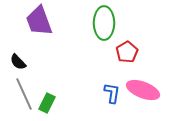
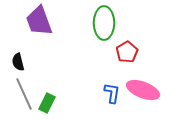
black semicircle: rotated 30 degrees clockwise
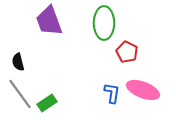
purple trapezoid: moved 10 px right
red pentagon: rotated 15 degrees counterclockwise
gray line: moved 4 px left; rotated 12 degrees counterclockwise
green rectangle: rotated 30 degrees clockwise
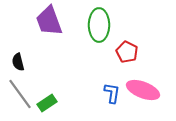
green ellipse: moved 5 px left, 2 px down
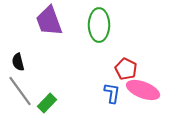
red pentagon: moved 1 px left, 17 px down
gray line: moved 3 px up
green rectangle: rotated 12 degrees counterclockwise
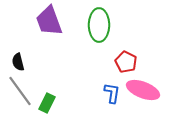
red pentagon: moved 7 px up
green rectangle: rotated 18 degrees counterclockwise
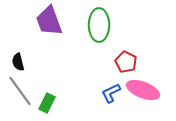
blue L-shape: moved 1 px left; rotated 125 degrees counterclockwise
